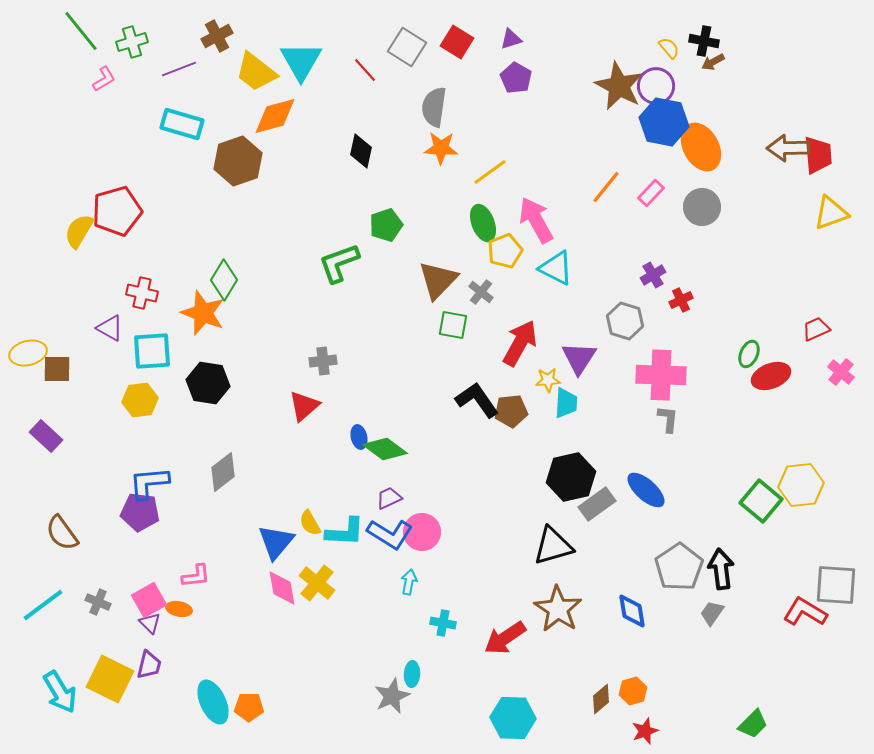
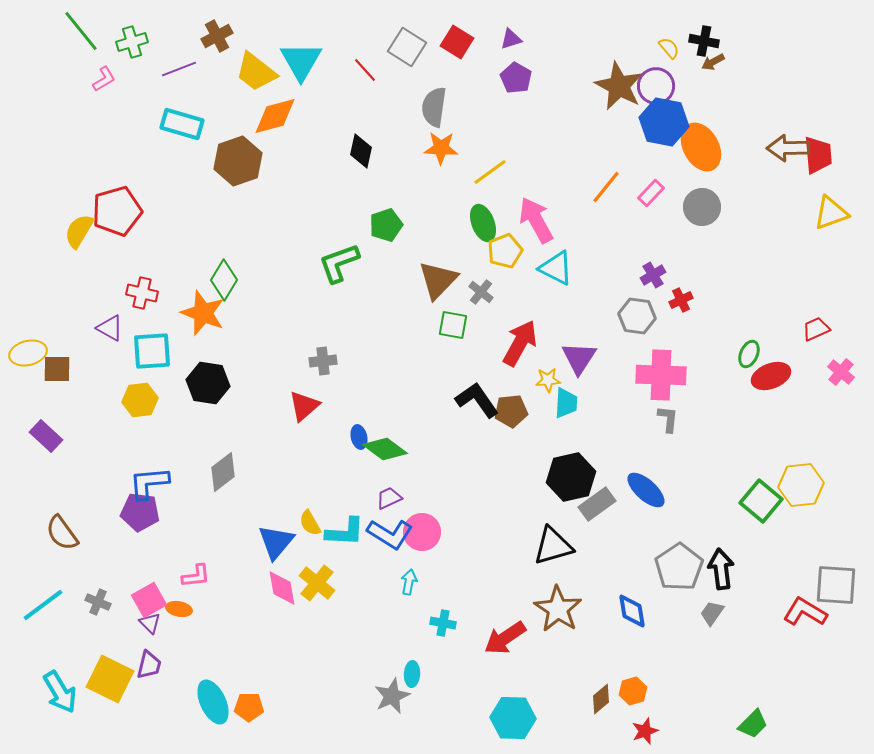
gray hexagon at (625, 321): moved 12 px right, 5 px up; rotated 9 degrees counterclockwise
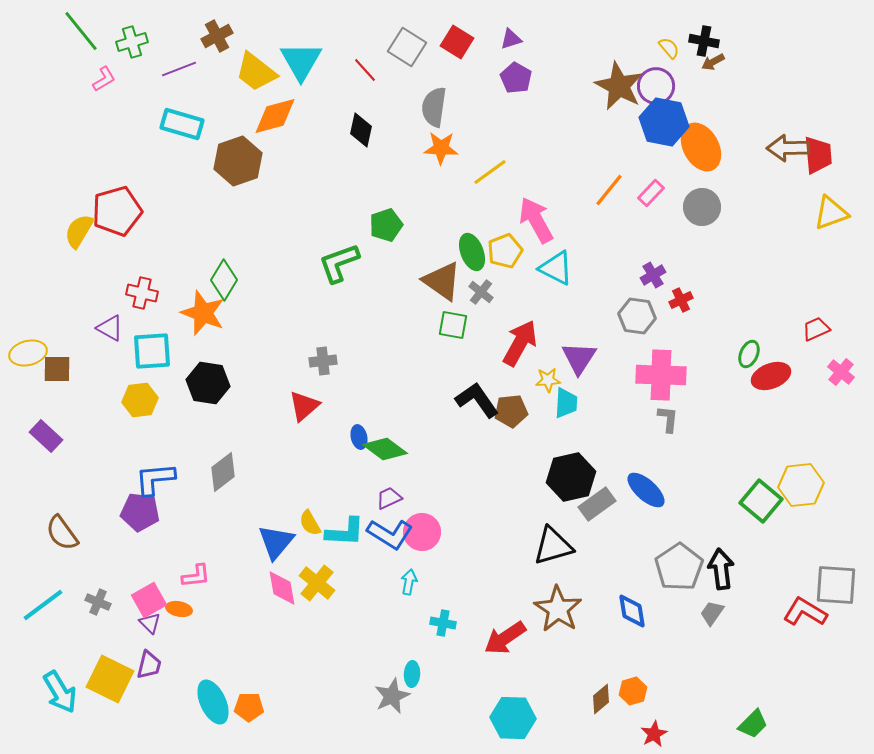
black diamond at (361, 151): moved 21 px up
orange line at (606, 187): moved 3 px right, 3 px down
green ellipse at (483, 223): moved 11 px left, 29 px down
brown triangle at (438, 280): moved 4 px right, 1 px down; rotated 39 degrees counterclockwise
blue L-shape at (149, 483): moved 6 px right, 4 px up
red star at (645, 731): moved 9 px right, 3 px down; rotated 8 degrees counterclockwise
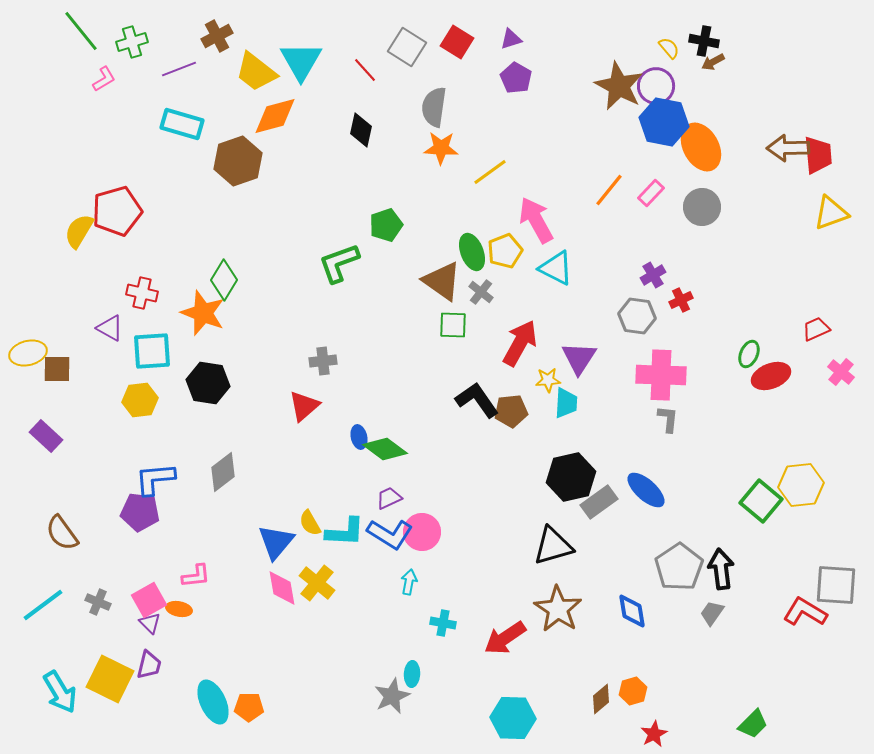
green square at (453, 325): rotated 8 degrees counterclockwise
gray rectangle at (597, 504): moved 2 px right, 2 px up
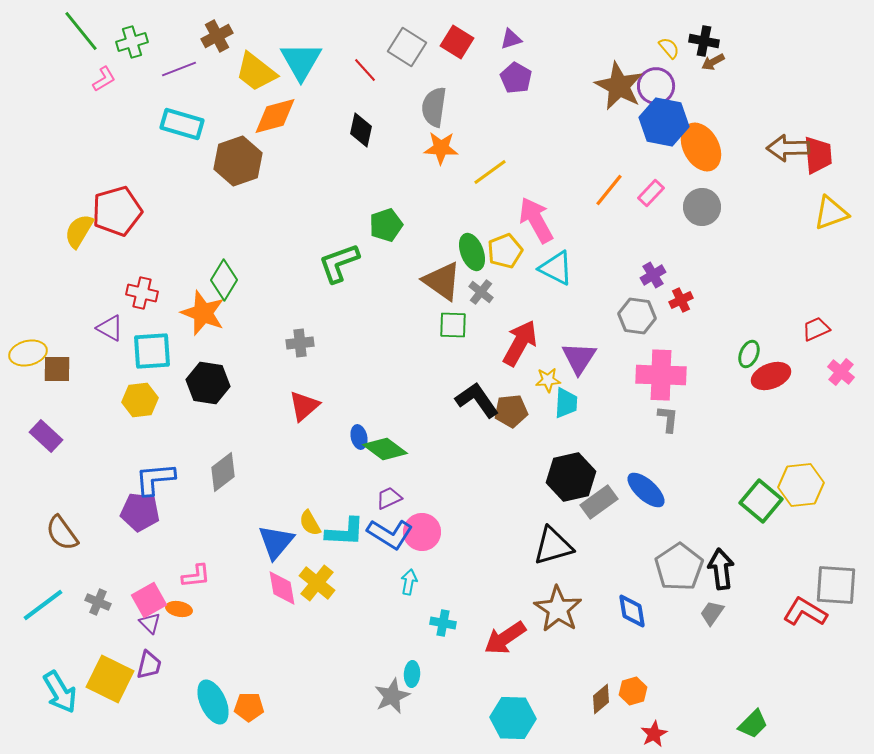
gray cross at (323, 361): moved 23 px left, 18 px up
